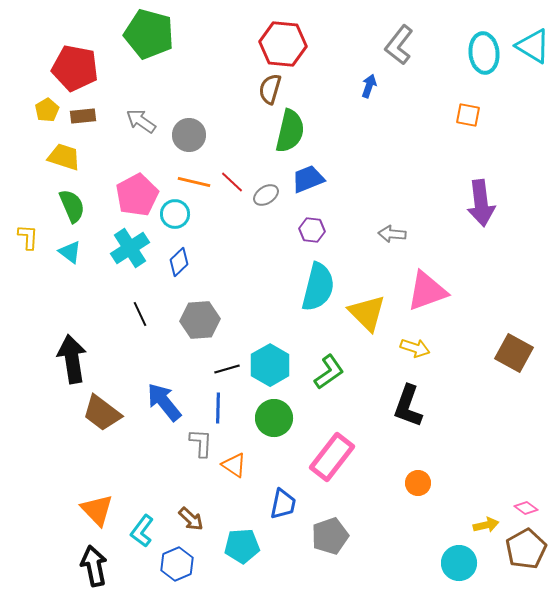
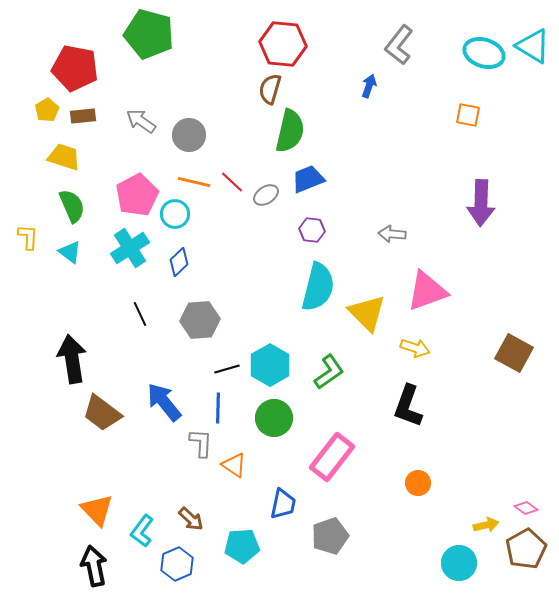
cyan ellipse at (484, 53): rotated 66 degrees counterclockwise
purple arrow at (481, 203): rotated 9 degrees clockwise
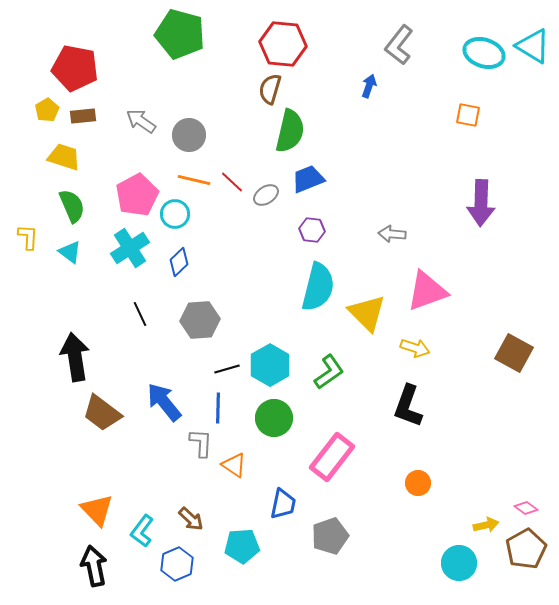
green pentagon at (149, 34): moved 31 px right
orange line at (194, 182): moved 2 px up
black arrow at (72, 359): moved 3 px right, 2 px up
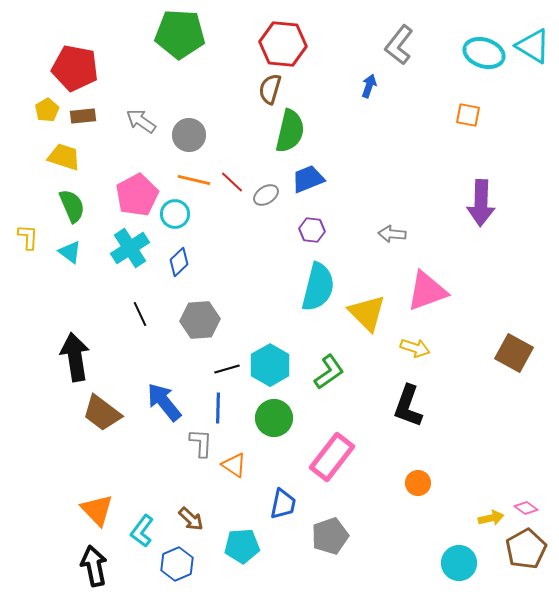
green pentagon at (180, 34): rotated 12 degrees counterclockwise
yellow arrow at (486, 525): moved 5 px right, 7 px up
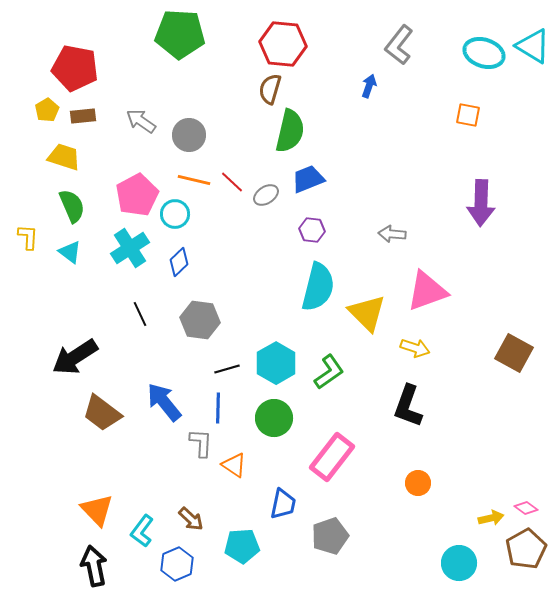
gray hexagon at (200, 320): rotated 12 degrees clockwise
black arrow at (75, 357): rotated 114 degrees counterclockwise
cyan hexagon at (270, 365): moved 6 px right, 2 px up
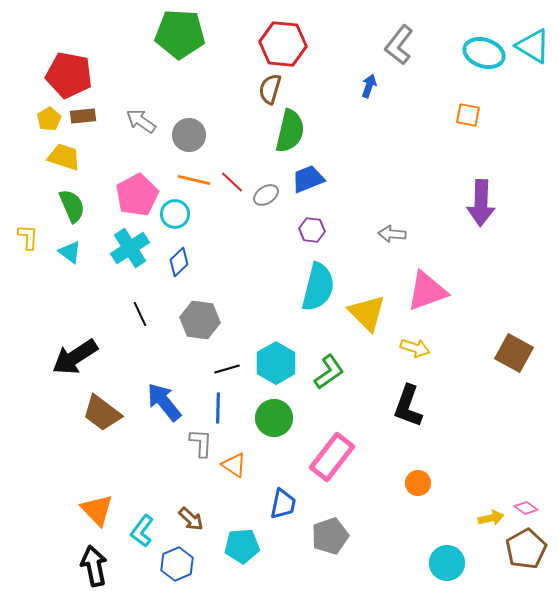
red pentagon at (75, 68): moved 6 px left, 7 px down
yellow pentagon at (47, 110): moved 2 px right, 9 px down
cyan circle at (459, 563): moved 12 px left
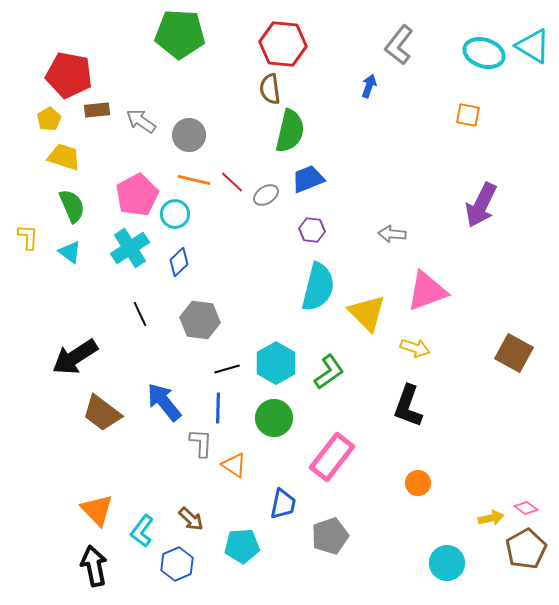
brown semicircle at (270, 89): rotated 24 degrees counterclockwise
brown rectangle at (83, 116): moved 14 px right, 6 px up
purple arrow at (481, 203): moved 2 px down; rotated 24 degrees clockwise
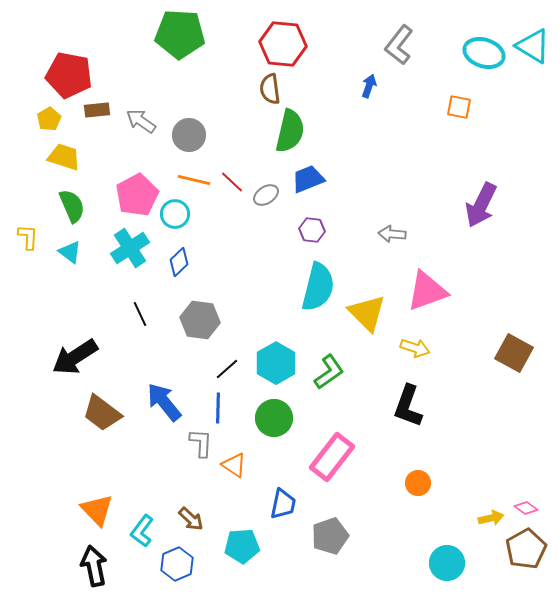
orange square at (468, 115): moved 9 px left, 8 px up
black line at (227, 369): rotated 25 degrees counterclockwise
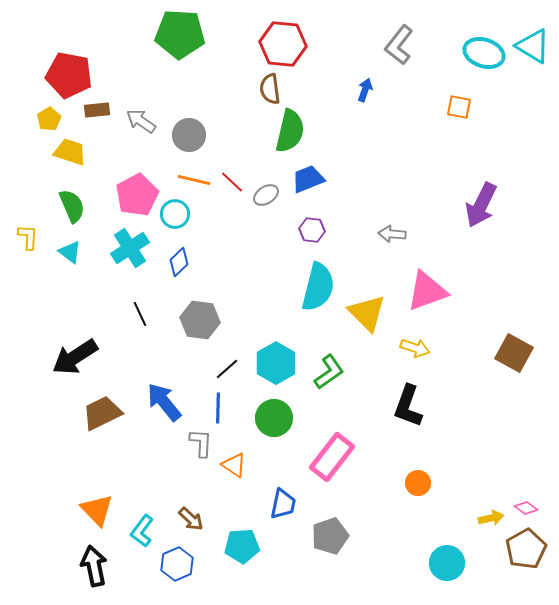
blue arrow at (369, 86): moved 4 px left, 4 px down
yellow trapezoid at (64, 157): moved 6 px right, 5 px up
brown trapezoid at (102, 413): rotated 117 degrees clockwise
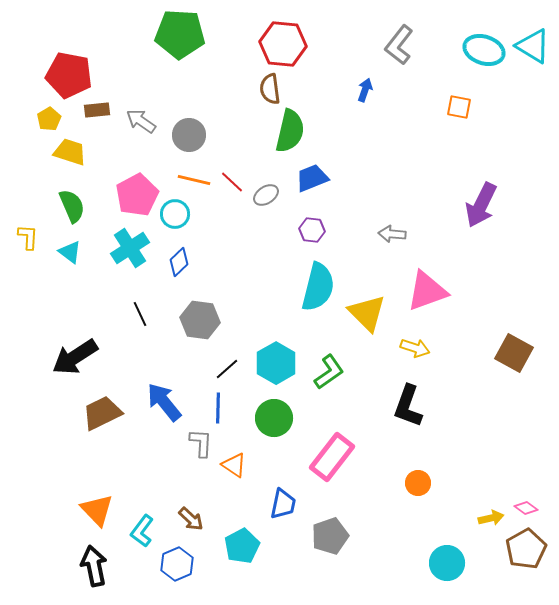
cyan ellipse at (484, 53): moved 3 px up
blue trapezoid at (308, 179): moved 4 px right, 1 px up
cyan pentagon at (242, 546): rotated 24 degrees counterclockwise
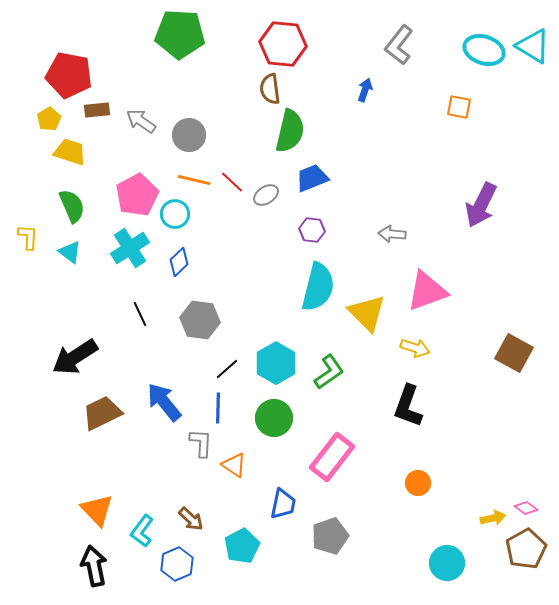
yellow arrow at (491, 518): moved 2 px right
